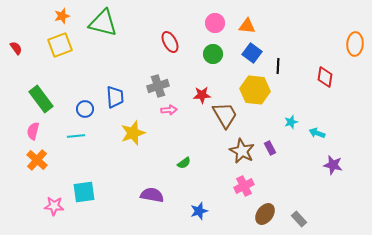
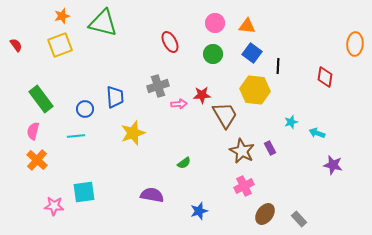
red semicircle: moved 3 px up
pink arrow: moved 10 px right, 6 px up
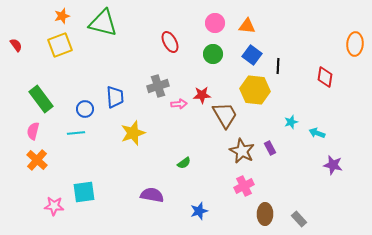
blue square: moved 2 px down
cyan line: moved 3 px up
brown ellipse: rotated 35 degrees counterclockwise
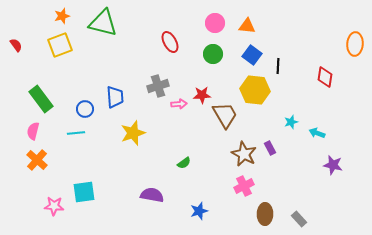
brown star: moved 2 px right, 3 px down
